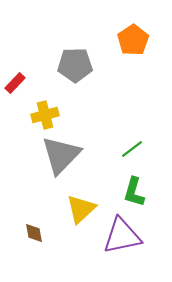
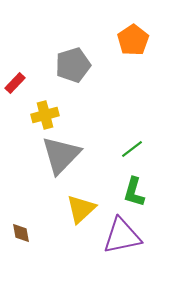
gray pentagon: moved 2 px left; rotated 16 degrees counterclockwise
brown diamond: moved 13 px left
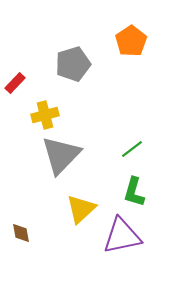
orange pentagon: moved 2 px left, 1 px down
gray pentagon: moved 1 px up
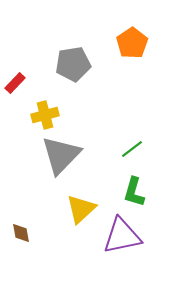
orange pentagon: moved 1 px right, 2 px down
gray pentagon: rotated 8 degrees clockwise
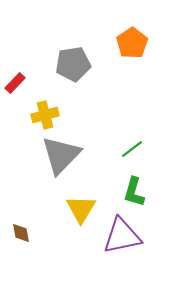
yellow triangle: rotated 16 degrees counterclockwise
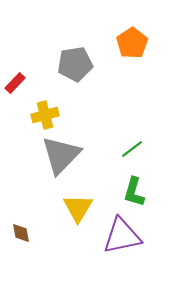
gray pentagon: moved 2 px right
yellow triangle: moved 3 px left, 1 px up
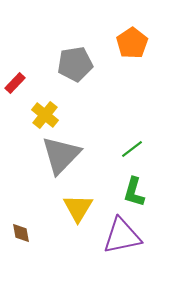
yellow cross: rotated 36 degrees counterclockwise
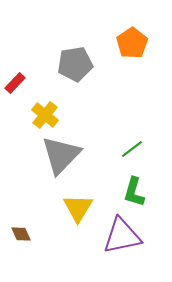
brown diamond: moved 1 px down; rotated 15 degrees counterclockwise
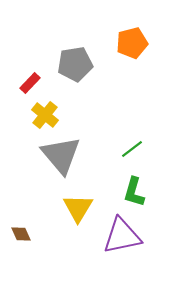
orange pentagon: rotated 20 degrees clockwise
red rectangle: moved 15 px right
gray triangle: rotated 24 degrees counterclockwise
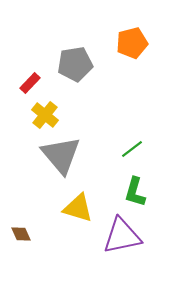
green L-shape: moved 1 px right
yellow triangle: rotated 44 degrees counterclockwise
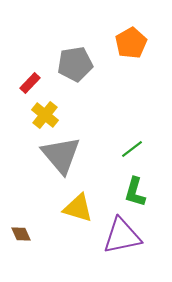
orange pentagon: moved 1 px left; rotated 16 degrees counterclockwise
